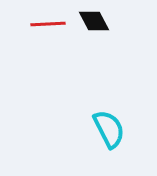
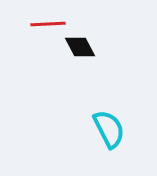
black diamond: moved 14 px left, 26 px down
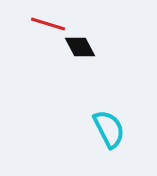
red line: rotated 20 degrees clockwise
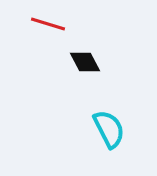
black diamond: moved 5 px right, 15 px down
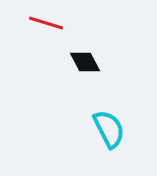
red line: moved 2 px left, 1 px up
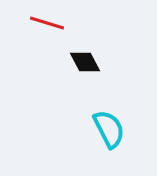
red line: moved 1 px right
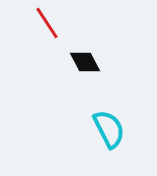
red line: rotated 40 degrees clockwise
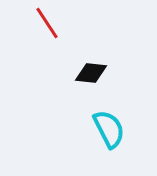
black diamond: moved 6 px right, 11 px down; rotated 56 degrees counterclockwise
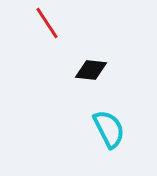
black diamond: moved 3 px up
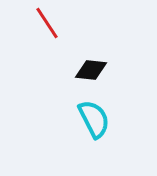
cyan semicircle: moved 15 px left, 10 px up
